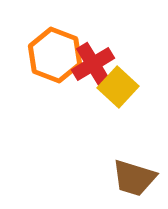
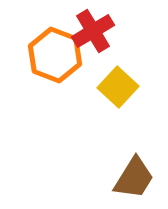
red cross: moved 33 px up
brown trapezoid: rotated 75 degrees counterclockwise
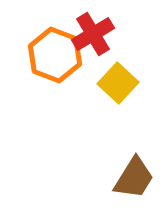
red cross: moved 3 px down
yellow square: moved 4 px up
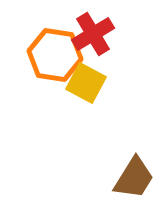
orange hexagon: rotated 12 degrees counterclockwise
yellow square: moved 32 px left; rotated 15 degrees counterclockwise
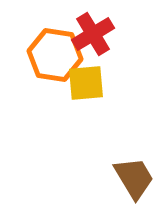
yellow square: rotated 33 degrees counterclockwise
brown trapezoid: rotated 63 degrees counterclockwise
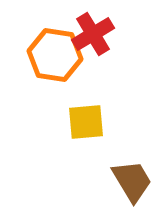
yellow square: moved 39 px down
brown trapezoid: moved 2 px left, 3 px down
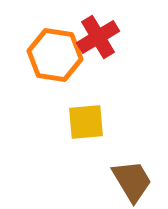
red cross: moved 5 px right, 3 px down
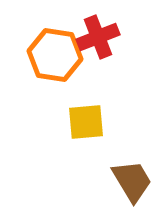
red cross: rotated 9 degrees clockwise
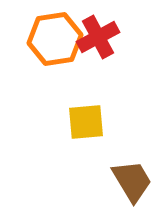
red cross: rotated 6 degrees counterclockwise
orange hexagon: moved 16 px up; rotated 18 degrees counterclockwise
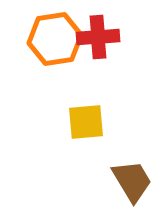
red cross: rotated 24 degrees clockwise
